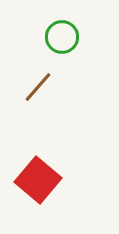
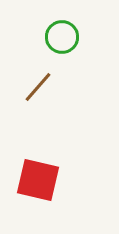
red square: rotated 27 degrees counterclockwise
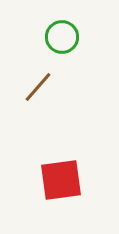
red square: moved 23 px right; rotated 21 degrees counterclockwise
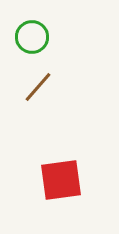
green circle: moved 30 px left
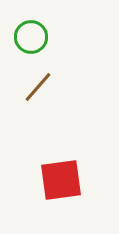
green circle: moved 1 px left
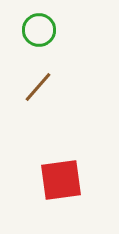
green circle: moved 8 px right, 7 px up
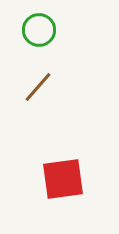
red square: moved 2 px right, 1 px up
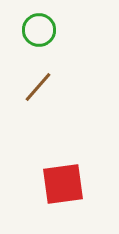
red square: moved 5 px down
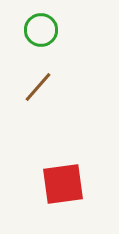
green circle: moved 2 px right
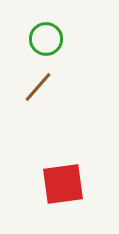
green circle: moved 5 px right, 9 px down
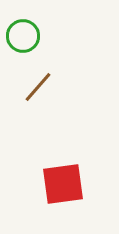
green circle: moved 23 px left, 3 px up
